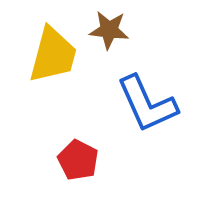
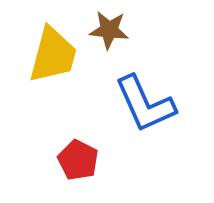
blue L-shape: moved 2 px left
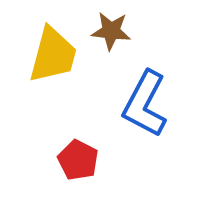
brown star: moved 2 px right, 1 px down
blue L-shape: rotated 52 degrees clockwise
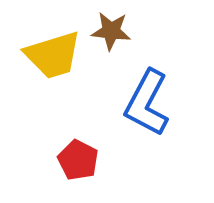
yellow trapezoid: rotated 58 degrees clockwise
blue L-shape: moved 2 px right, 1 px up
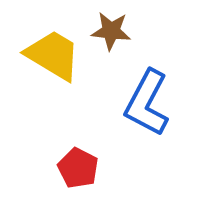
yellow trapezoid: rotated 132 degrees counterclockwise
red pentagon: moved 8 px down
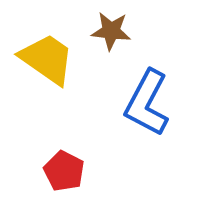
yellow trapezoid: moved 6 px left, 4 px down; rotated 4 degrees clockwise
red pentagon: moved 14 px left, 3 px down
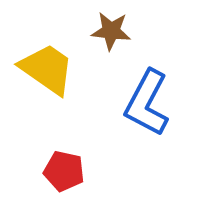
yellow trapezoid: moved 10 px down
red pentagon: rotated 15 degrees counterclockwise
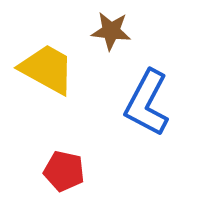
yellow trapezoid: rotated 6 degrees counterclockwise
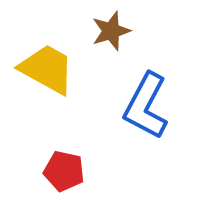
brown star: rotated 24 degrees counterclockwise
blue L-shape: moved 1 px left, 3 px down
